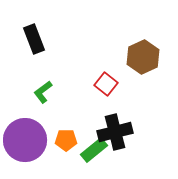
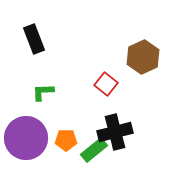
green L-shape: rotated 35 degrees clockwise
purple circle: moved 1 px right, 2 px up
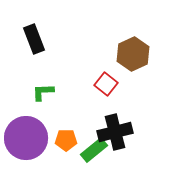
brown hexagon: moved 10 px left, 3 px up
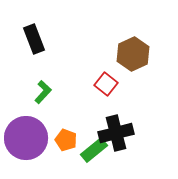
green L-shape: rotated 135 degrees clockwise
black cross: moved 1 px right, 1 px down
orange pentagon: rotated 20 degrees clockwise
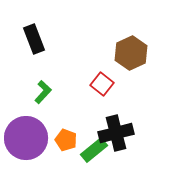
brown hexagon: moved 2 px left, 1 px up
red square: moved 4 px left
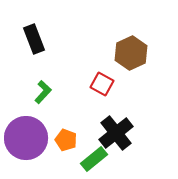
red square: rotated 10 degrees counterclockwise
black cross: rotated 24 degrees counterclockwise
green rectangle: moved 9 px down
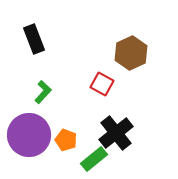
purple circle: moved 3 px right, 3 px up
